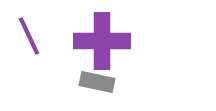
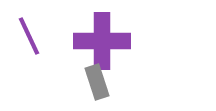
gray rectangle: rotated 60 degrees clockwise
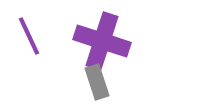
purple cross: rotated 18 degrees clockwise
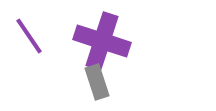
purple line: rotated 9 degrees counterclockwise
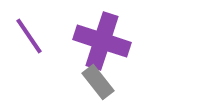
gray rectangle: moved 1 px right; rotated 20 degrees counterclockwise
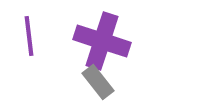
purple line: rotated 27 degrees clockwise
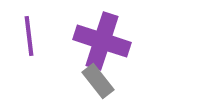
gray rectangle: moved 1 px up
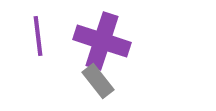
purple line: moved 9 px right
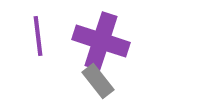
purple cross: moved 1 px left
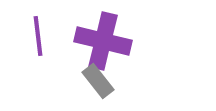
purple cross: moved 2 px right; rotated 4 degrees counterclockwise
